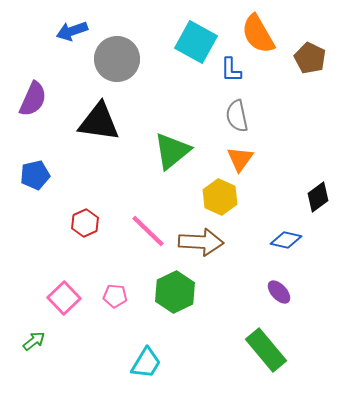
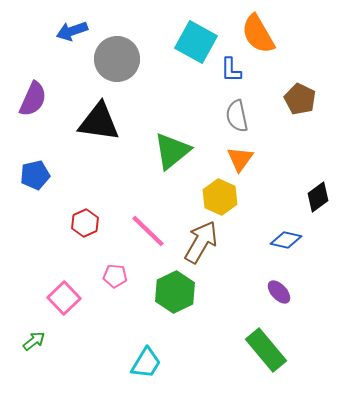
brown pentagon: moved 10 px left, 41 px down
brown arrow: rotated 63 degrees counterclockwise
pink pentagon: moved 20 px up
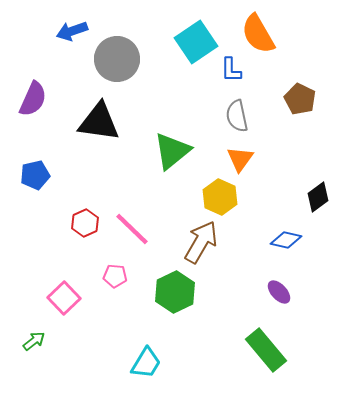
cyan square: rotated 27 degrees clockwise
pink line: moved 16 px left, 2 px up
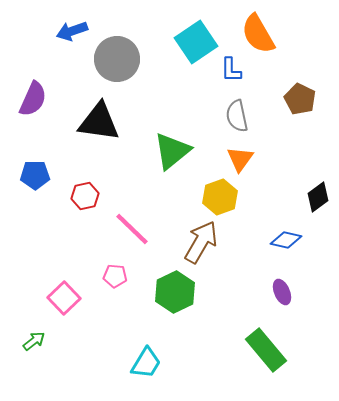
blue pentagon: rotated 12 degrees clockwise
yellow hexagon: rotated 16 degrees clockwise
red hexagon: moved 27 px up; rotated 12 degrees clockwise
purple ellipse: moved 3 px right; rotated 20 degrees clockwise
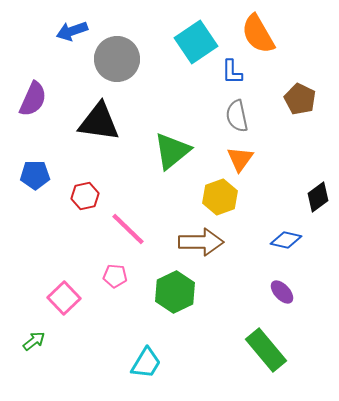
blue L-shape: moved 1 px right, 2 px down
pink line: moved 4 px left
brown arrow: rotated 60 degrees clockwise
purple ellipse: rotated 20 degrees counterclockwise
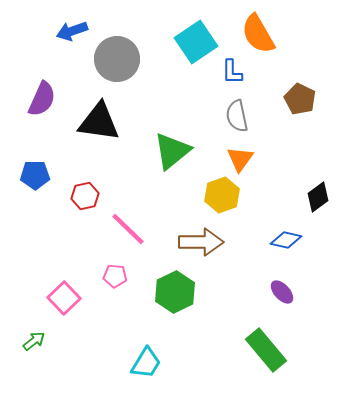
purple semicircle: moved 9 px right
yellow hexagon: moved 2 px right, 2 px up
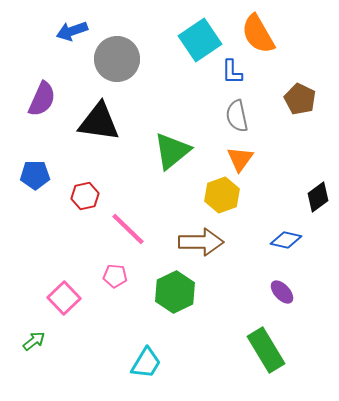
cyan square: moved 4 px right, 2 px up
green rectangle: rotated 9 degrees clockwise
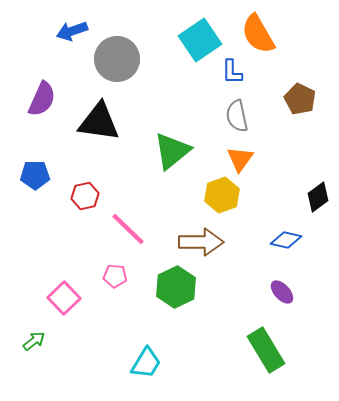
green hexagon: moved 1 px right, 5 px up
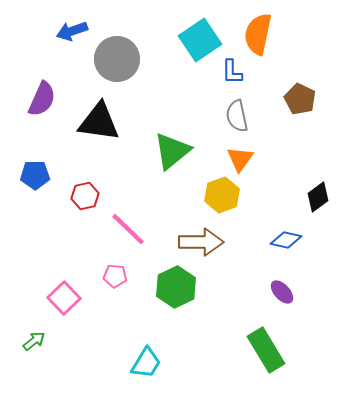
orange semicircle: rotated 42 degrees clockwise
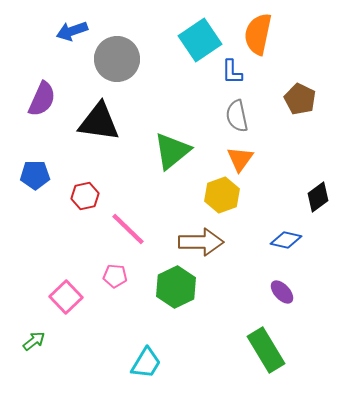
pink square: moved 2 px right, 1 px up
